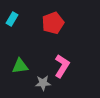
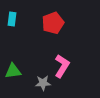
cyan rectangle: rotated 24 degrees counterclockwise
green triangle: moved 7 px left, 5 px down
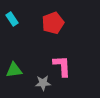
cyan rectangle: rotated 40 degrees counterclockwise
pink L-shape: rotated 35 degrees counterclockwise
green triangle: moved 1 px right, 1 px up
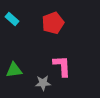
cyan rectangle: rotated 16 degrees counterclockwise
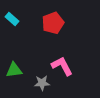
pink L-shape: rotated 25 degrees counterclockwise
gray star: moved 1 px left
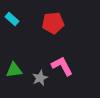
red pentagon: rotated 15 degrees clockwise
gray star: moved 2 px left, 5 px up; rotated 21 degrees counterclockwise
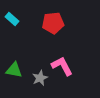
green triangle: rotated 18 degrees clockwise
